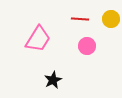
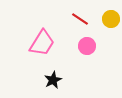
red line: rotated 30 degrees clockwise
pink trapezoid: moved 4 px right, 4 px down
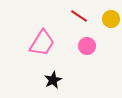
red line: moved 1 px left, 3 px up
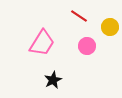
yellow circle: moved 1 px left, 8 px down
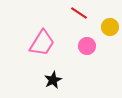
red line: moved 3 px up
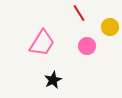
red line: rotated 24 degrees clockwise
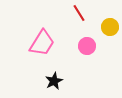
black star: moved 1 px right, 1 px down
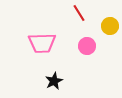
yellow circle: moved 1 px up
pink trapezoid: rotated 56 degrees clockwise
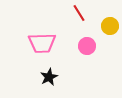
black star: moved 5 px left, 4 px up
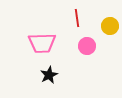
red line: moved 2 px left, 5 px down; rotated 24 degrees clockwise
black star: moved 2 px up
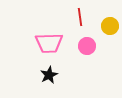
red line: moved 3 px right, 1 px up
pink trapezoid: moved 7 px right
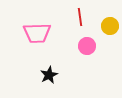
pink trapezoid: moved 12 px left, 10 px up
